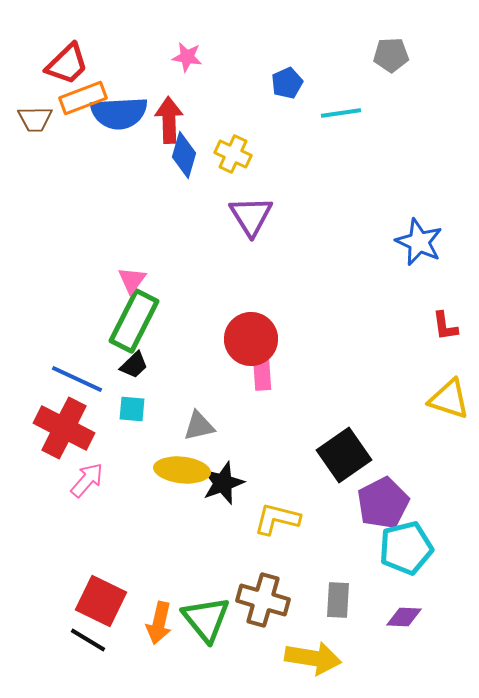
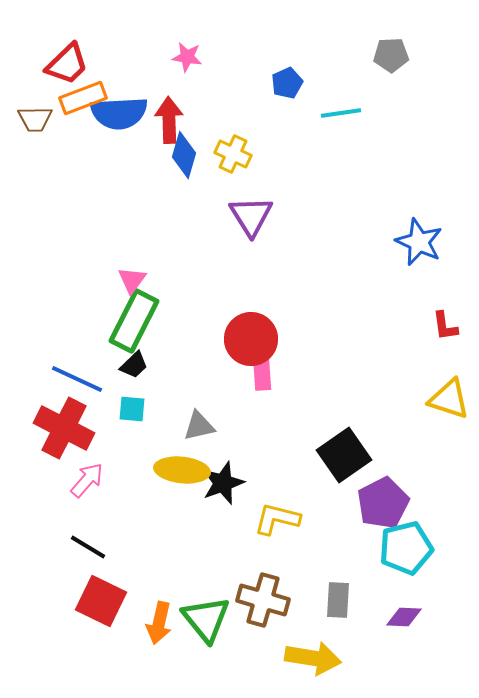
black line: moved 93 px up
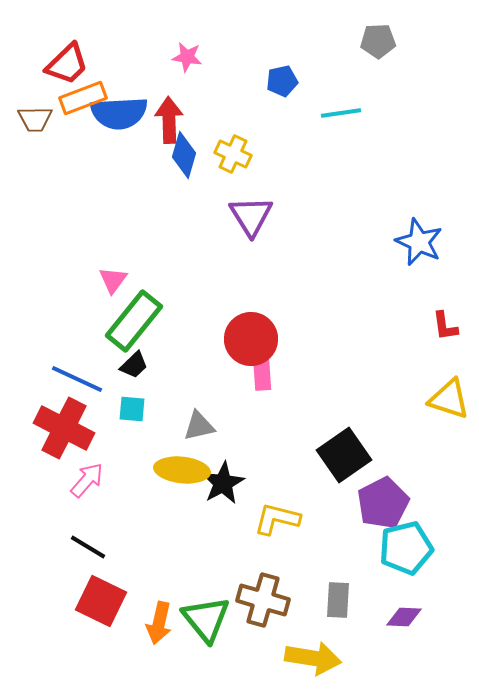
gray pentagon: moved 13 px left, 14 px up
blue pentagon: moved 5 px left, 2 px up; rotated 12 degrees clockwise
pink triangle: moved 19 px left
green rectangle: rotated 12 degrees clockwise
black star: rotated 9 degrees counterclockwise
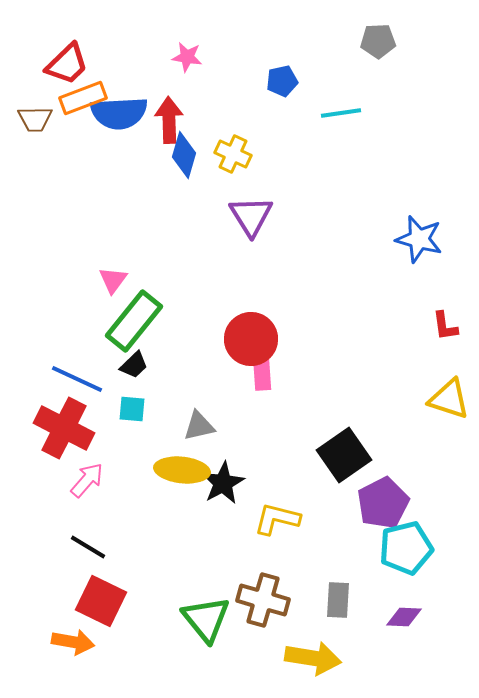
blue star: moved 3 px up; rotated 9 degrees counterclockwise
orange arrow: moved 86 px left, 19 px down; rotated 93 degrees counterclockwise
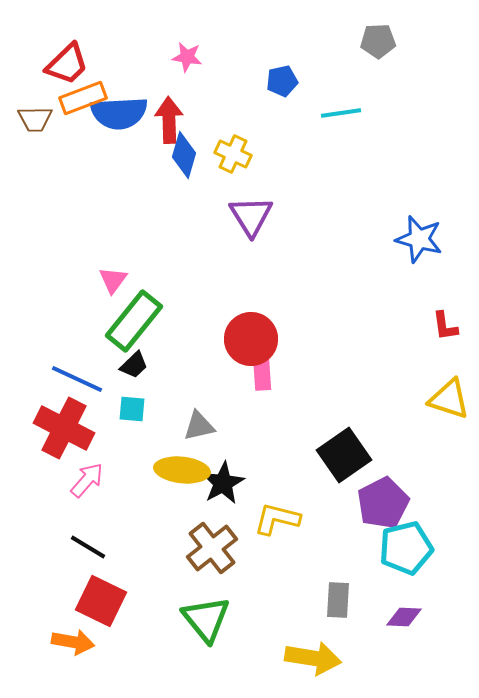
brown cross: moved 51 px left, 52 px up; rotated 36 degrees clockwise
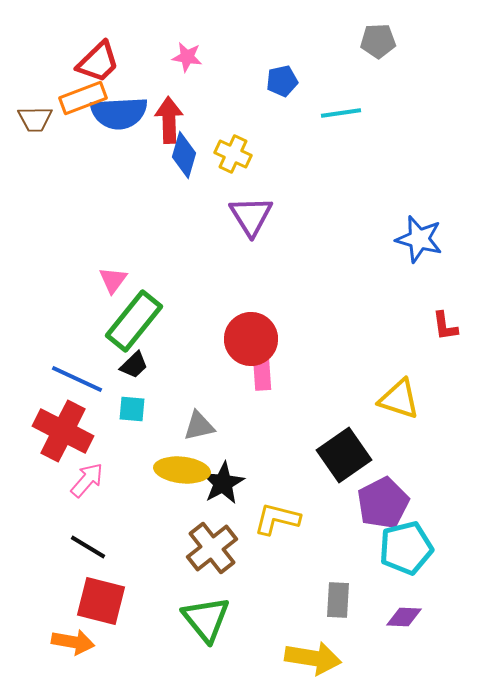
red trapezoid: moved 31 px right, 2 px up
yellow triangle: moved 50 px left
red cross: moved 1 px left, 3 px down
red square: rotated 12 degrees counterclockwise
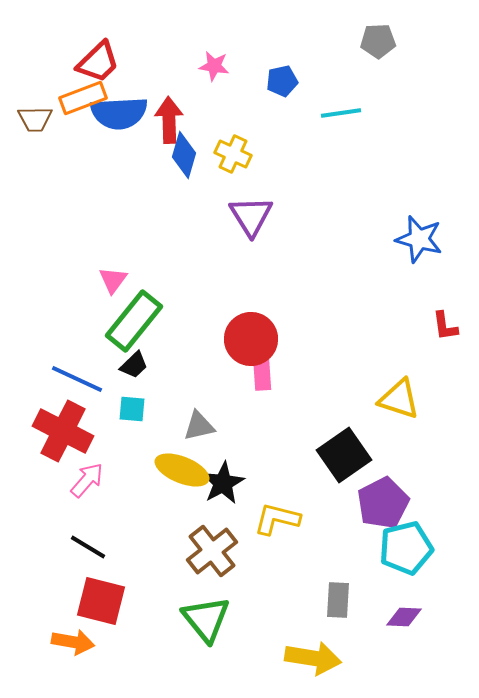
pink star: moved 27 px right, 9 px down
yellow ellipse: rotated 16 degrees clockwise
brown cross: moved 3 px down
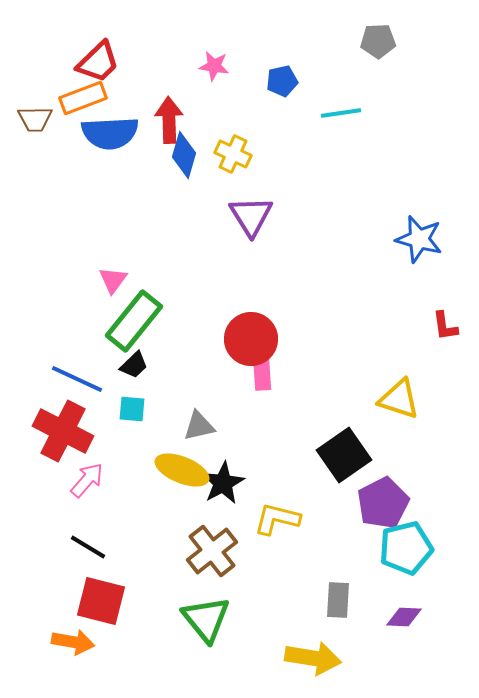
blue semicircle: moved 9 px left, 20 px down
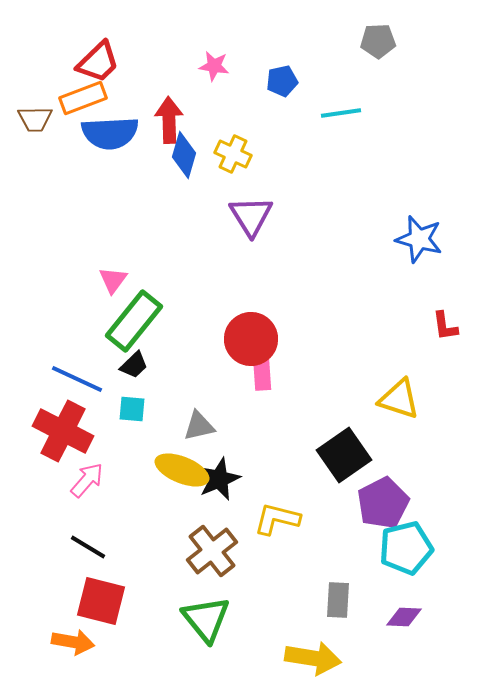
black star: moved 4 px left, 4 px up; rotated 6 degrees clockwise
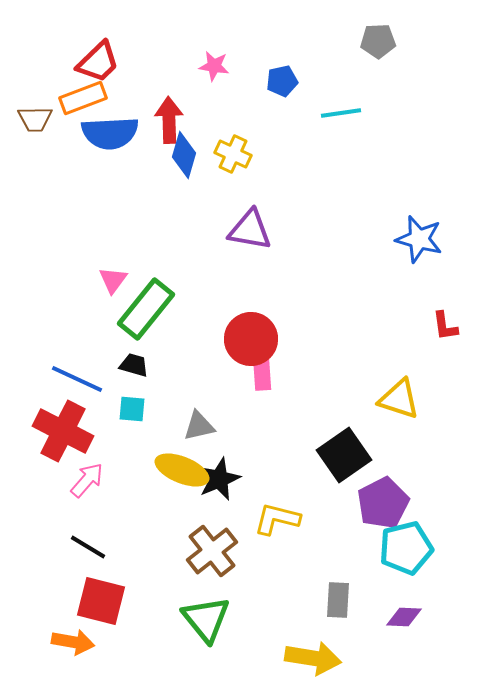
purple triangle: moved 1 px left, 14 px down; rotated 48 degrees counterclockwise
green rectangle: moved 12 px right, 12 px up
black trapezoid: rotated 120 degrees counterclockwise
